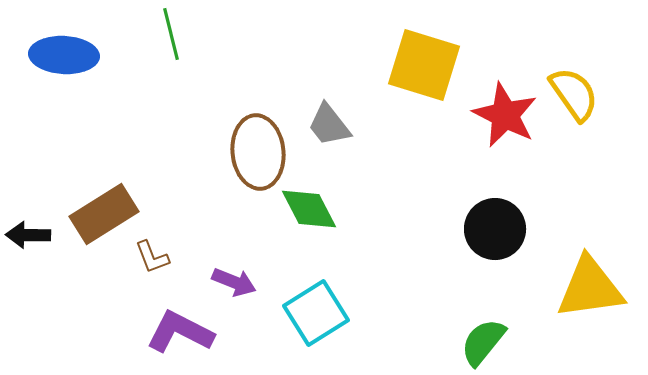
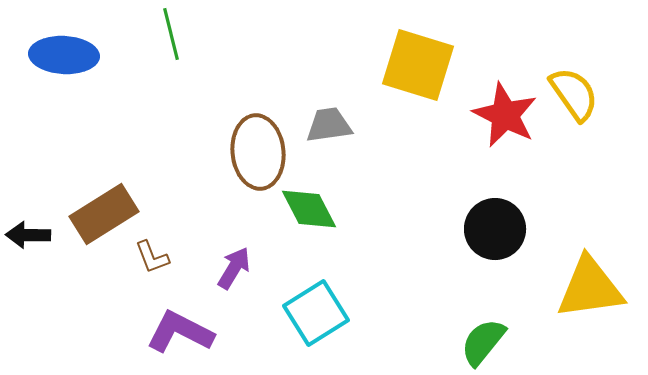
yellow square: moved 6 px left
gray trapezoid: rotated 120 degrees clockwise
purple arrow: moved 14 px up; rotated 81 degrees counterclockwise
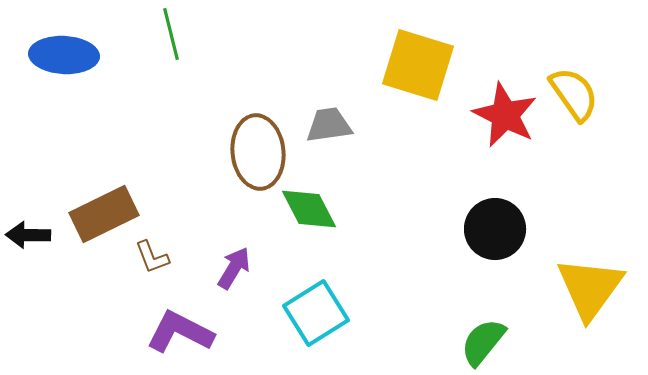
brown rectangle: rotated 6 degrees clockwise
yellow triangle: rotated 46 degrees counterclockwise
